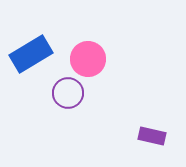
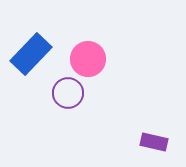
blue rectangle: rotated 15 degrees counterclockwise
purple rectangle: moved 2 px right, 6 px down
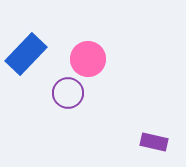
blue rectangle: moved 5 px left
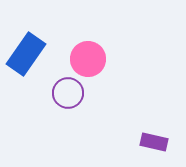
blue rectangle: rotated 9 degrees counterclockwise
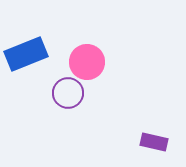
blue rectangle: rotated 33 degrees clockwise
pink circle: moved 1 px left, 3 px down
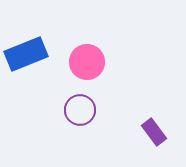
purple circle: moved 12 px right, 17 px down
purple rectangle: moved 10 px up; rotated 40 degrees clockwise
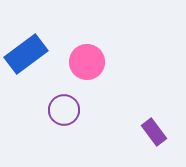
blue rectangle: rotated 15 degrees counterclockwise
purple circle: moved 16 px left
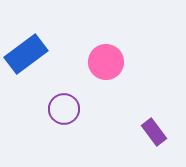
pink circle: moved 19 px right
purple circle: moved 1 px up
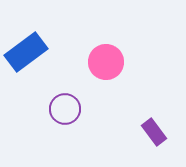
blue rectangle: moved 2 px up
purple circle: moved 1 px right
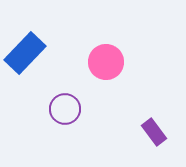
blue rectangle: moved 1 px left, 1 px down; rotated 9 degrees counterclockwise
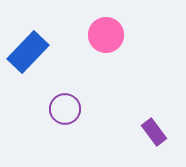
blue rectangle: moved 3 px right, 1 px up
pink circle: moved 27 px up
